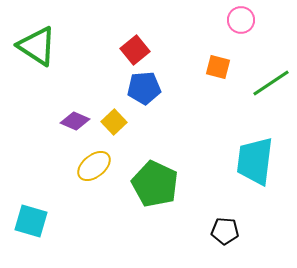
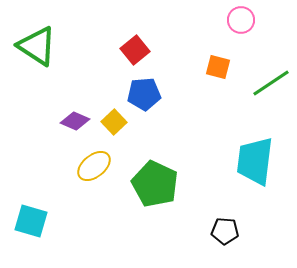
blue pentagon: moved 6 px down
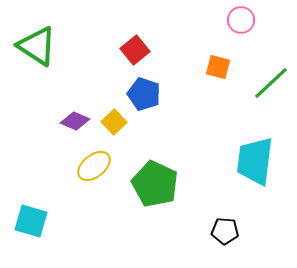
green line: rotated 9 degrees counterclockwise
blue pentagon: rotated 24 degrees clockwise
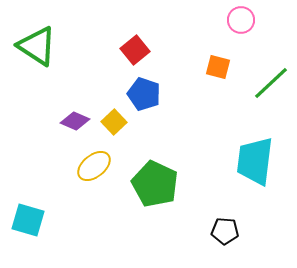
cyan square: moved 3 px left, 1 px up
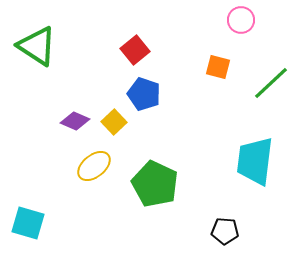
cyan square: moved 3 px down
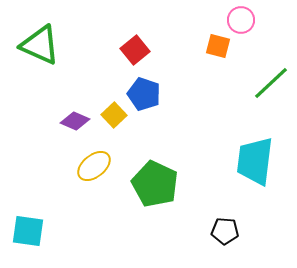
green triangle: moved 3 px right, 1 px up; rotated 9 degrees counterclockwise
orange square: moved 21 px up
yellow square: moved 7 px up
cyan square: moved 8 px down; rotated 8 degrees counterclockwise
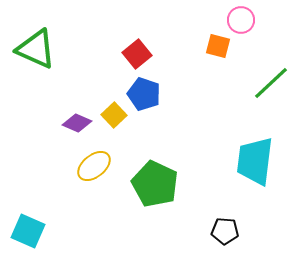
green triangle: moved 4 px left, 4 px down
red square: moved 2 px right, 4 px down
purple diamond: moved 2 px right, 2 px down
cyan square: rotated 16 degrees clockwise
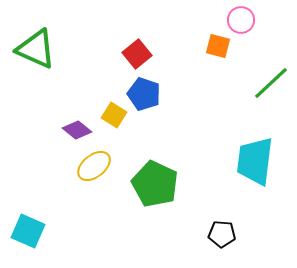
yellow square: rotated 15 degrees counterclockwise
purple diamond: moved 7 px down; rotated 16 degrees clockwise
black pentagon: moved 3 px left, 3 px down
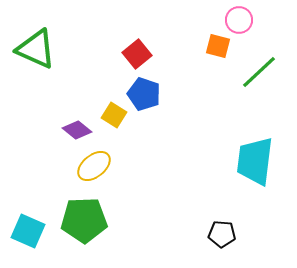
pink circle: moved 2 px left
green line: moved 12 px left, 11 px up
green pentagon: moved 71 px left, 36 px down; rotated 27 degrees counterclockwise
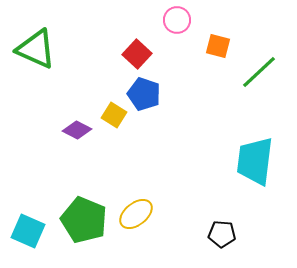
pink circle: moved 62 px left
red square: rotated 8 degrees counterclockwise
purple diamond: rotated 12 degrees counterclockwise
yellow ellipse: moved 42 px right, 48 px down
green pentagon: rotated 24 degrees clockwise
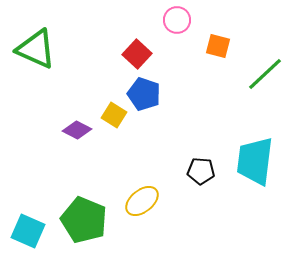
green line: moved 6 px right, 2 px down
yellow ellipse: moved 6 px right, 13 px up
black pentagon: moved 21 px left, 63 px up
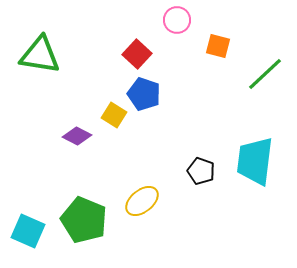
green triangle: moved 4 px right, 6 px down; rotated 15 degrees counterclockwise
purple diamond: moved 6 px down
black pentagon: rotated 16 degrees clockwise
